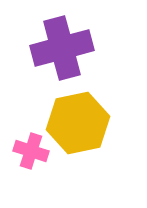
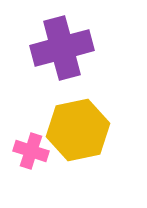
yellow hexagon: moved 7 px down
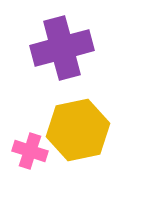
pink cross: moved 1 px left
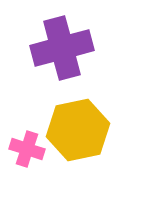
pink cross: moved 3 px left, 2 px up
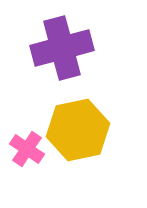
pink cross: rotated 16 degrees clockwise
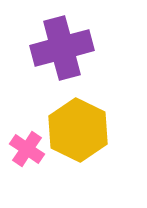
yellow hexagon: rotated 22 degrees counterclockwise
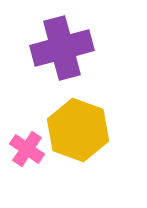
yellow hexagon: rotated 6 degrees counterclockwise
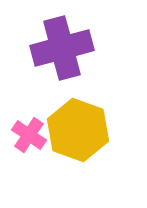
pink cross: moved 2 px right, 14 px up
